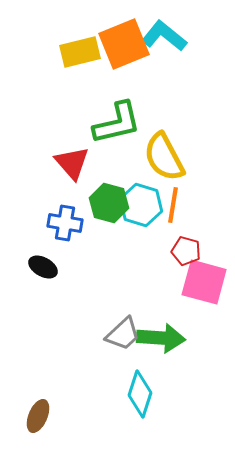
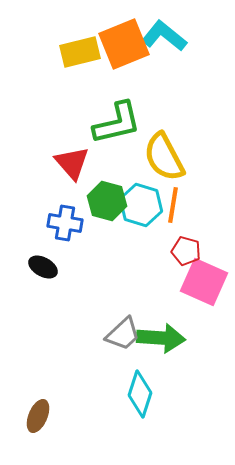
green hexagon: moved 2 px left, 2 px up
pink square: rotated 9 degrees clockwise
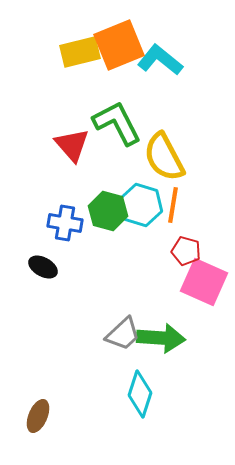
cyan L-shape: moved 4 px left, 24 px down
orange square: moved 5 px left, 1 px down
green L-shape: rotated 104 degrees counterclockwise
red triangle: moved 18 px up
green hexagon: moved 1 px right, 10 px down
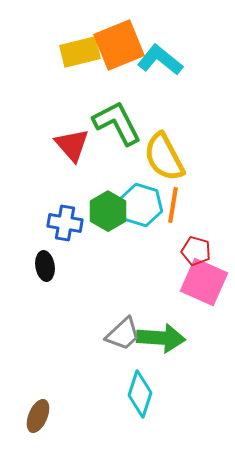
green hexagon: rotated 15 degrees clockwise
red pentagon: moved 10 px right
black ellipse: moved 2 px right, 1 px up; rotated 52 degrees clockwise
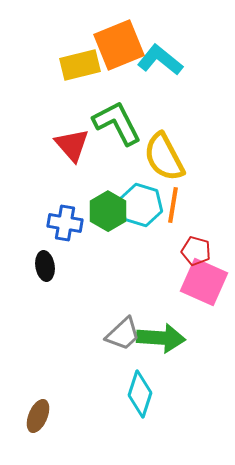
yellow rectangle: moved 13 px down
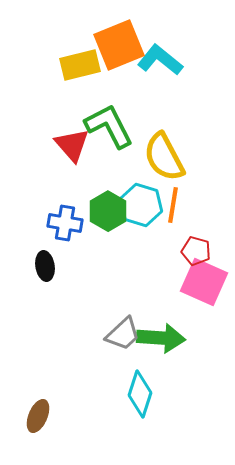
green L-shape: moved 8 px left, 3 px down
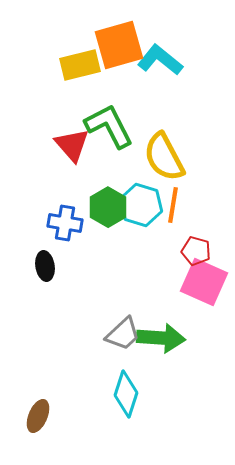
orange square: rotated 6 degrees clockwise
green hexagon: moved 4 px up
cyan diamond: moved 14 px left
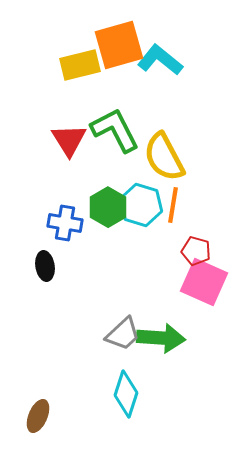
green L-shape: moved 6 px right, 4 px down
red triangle: moved 3 px left, 5 px up; rotated 9 degrees clockwise
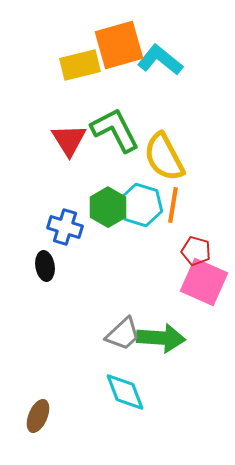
blue cross: moved 4 px down; rotated 8 degrees clockwise
cyan diamond: moved 1 px left, 2 px up; rotated 39 degrees counterclockwise
